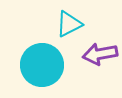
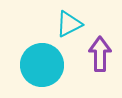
purple arrow: rotated 100 degrees clockwise
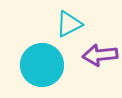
purple arrow: moved 1 px down; rotated 96 degrees counterclockwise
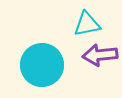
cyan triangle: moved 18 px right; rotated 16 degrees clockwise
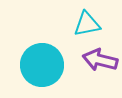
purple arrow: moved 5 px down; rotated 20 degrees clockwise
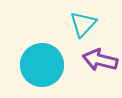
cyan triangle: moved 4 px left; rotated 36 degrees counterclockwise
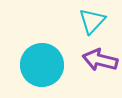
cyan triangle: moved 9 px right, 3 px up
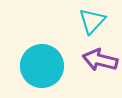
cyan circle: moved 1 px down
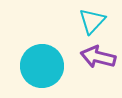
purple arrow: moved 2 px left, 3 px up
